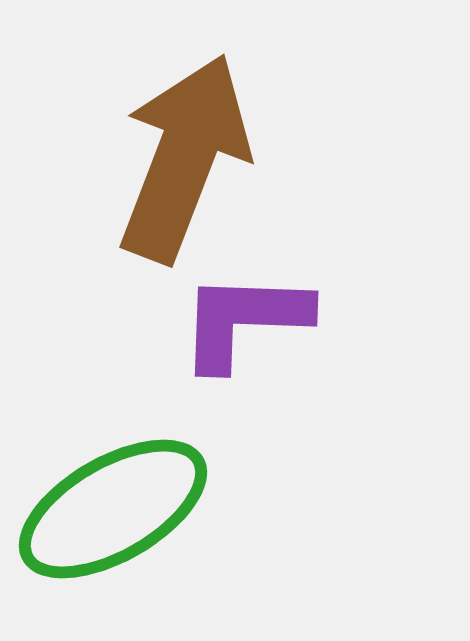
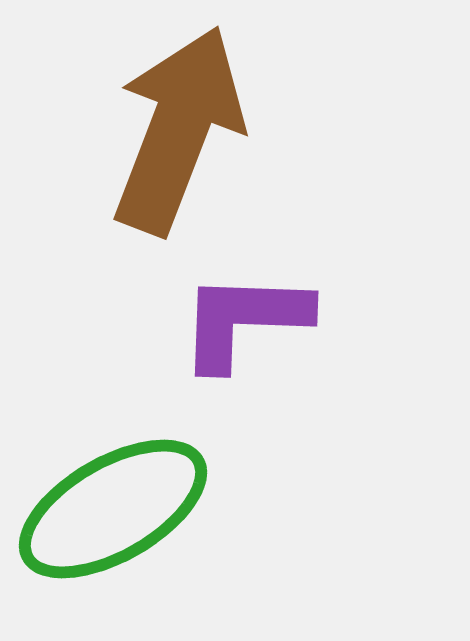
brown arrow: moved 6 px left, 28 px up
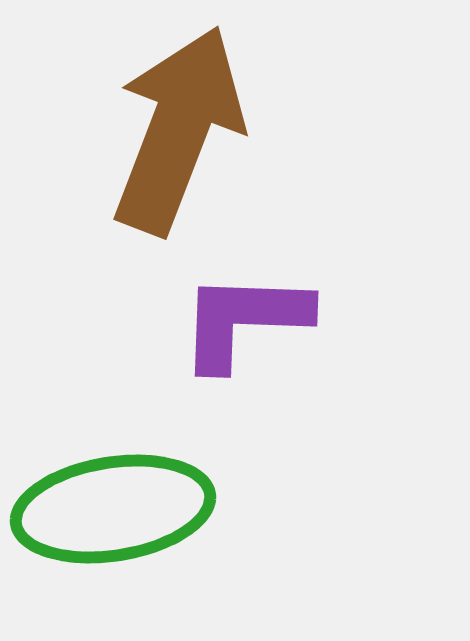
green ellipse: rotated 21 degrees clockwise
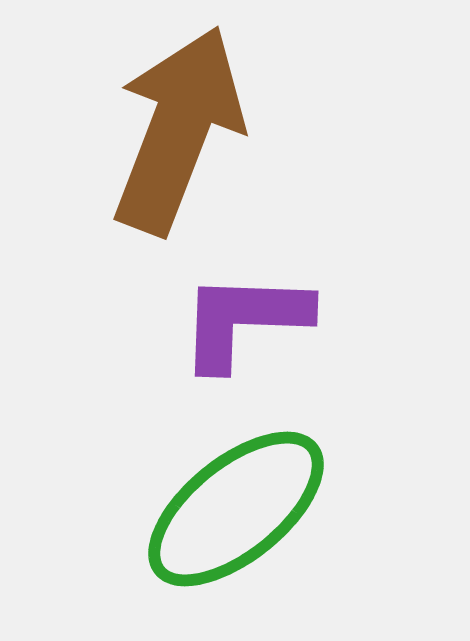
green ellipse: moved 123 px right; rotated 30 degrees counterclockwise
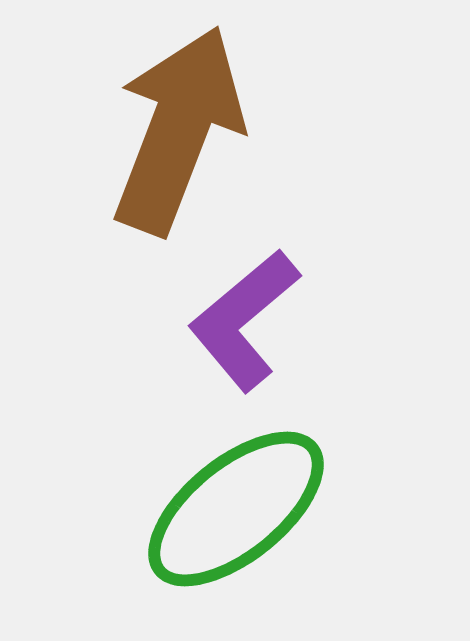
purple L-shape: rotated 42 degrees counterclockwise
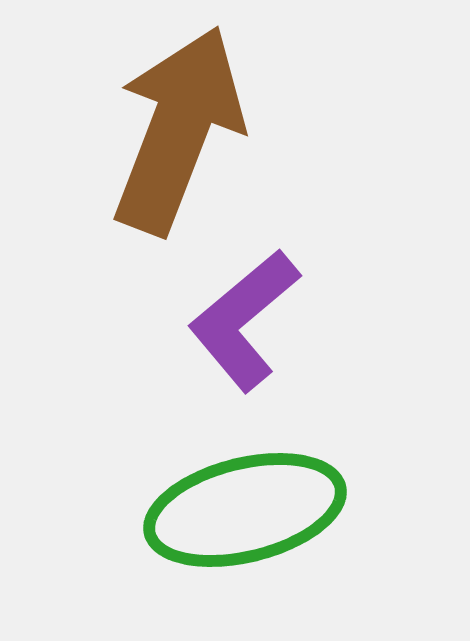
green ellipse: moved 9 px right, 1 px down; rotated 25 degrees clockwise
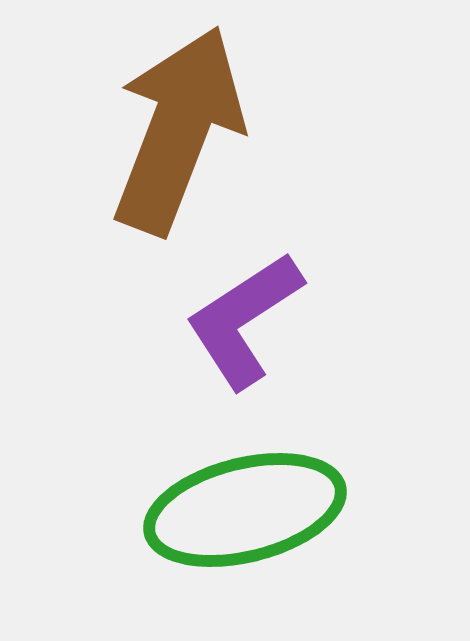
purple L-shape: rotated 7 degrees clockwise
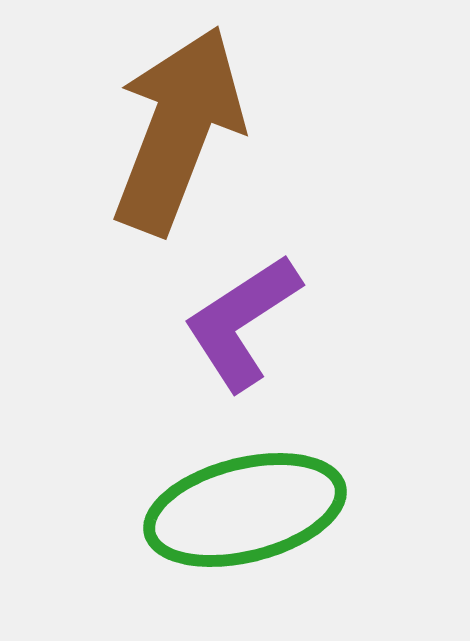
purple L-shape: moved 2 px left, 2 px down
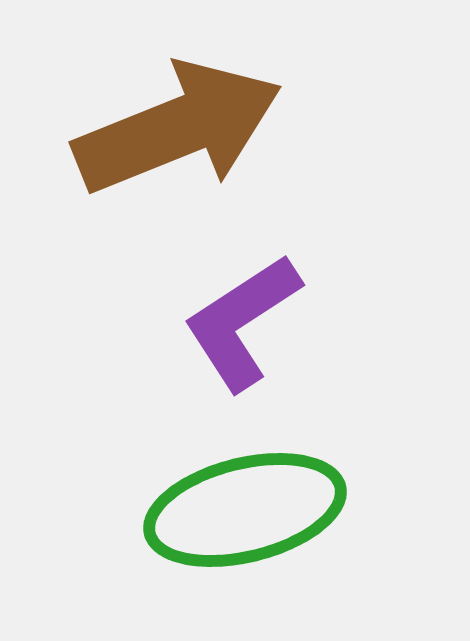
brown arrow: moved 2 px up; rotated 47 degrees clockwise
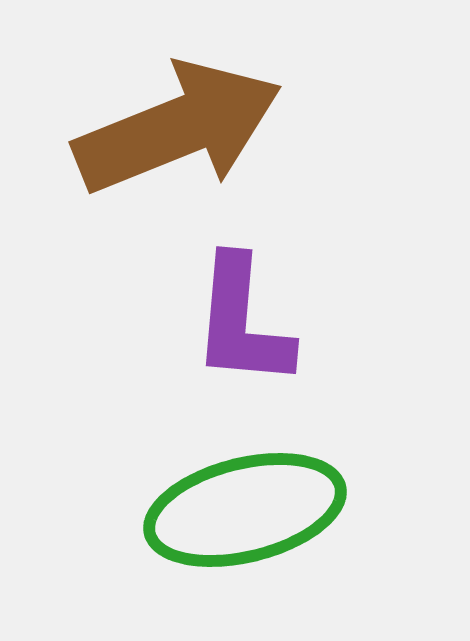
purple L-shape: rotated 52 degrees counterclockwise
